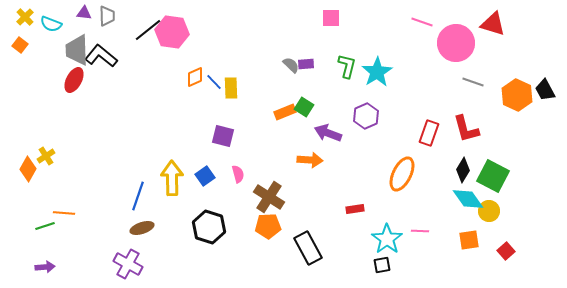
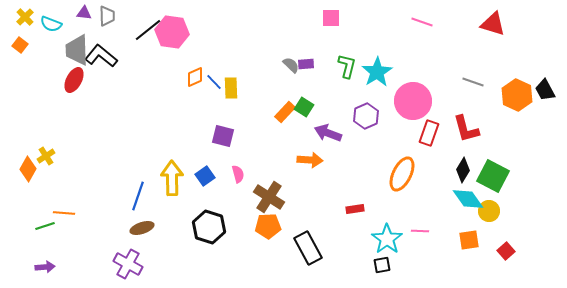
pink circle at (456, 43): moved 43 px left, 58 px down
orange rectangle at (285, 112): rotated 25 degrees counterclockwise
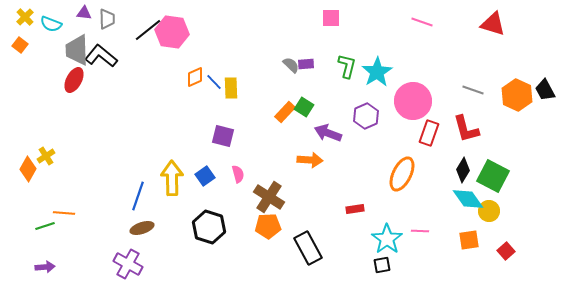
gray trapezoid at (107, 16): moved 3 px down
gray line at (473, 82): moved 8 px down
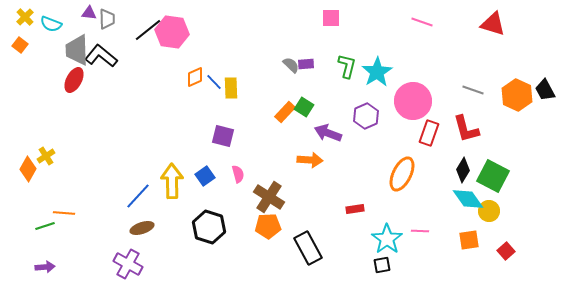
purple triangle at (84, 13): moved 5 px right
yellow arrow at (172, 178): moved 3 px down
blue line at (138, 196): rotated 24 degrees clockwise
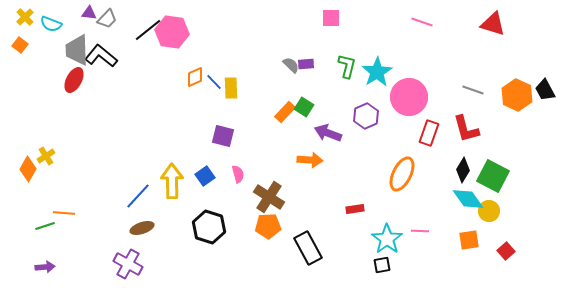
gray trapezoid at (107, 19): rotated 45 degrees clockwise
pink circle at (413, 101): moved 4 px left, 4 px up
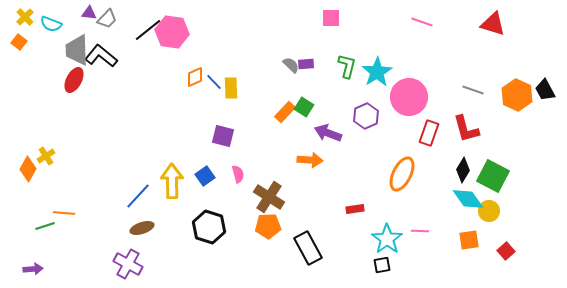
orange square at (20, 45): moved 1 px left, 3 px up
purple arrow at (45, 267): moved 12 px left, 2 px down
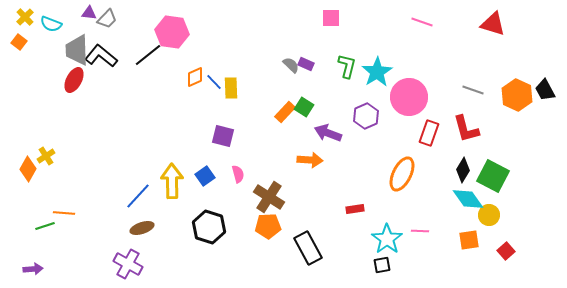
black line at (148, 30): moved 25 px down
purple rectangle at (306, 64): rotated 28 degrees clockwise
yellow circle at (489, 211): moved 4 px down
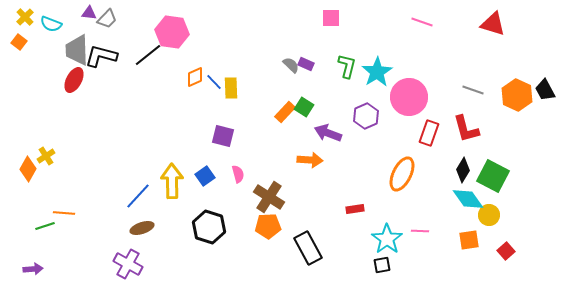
black L-shape at (101, 56): rotated 24 degrees counterclockwise
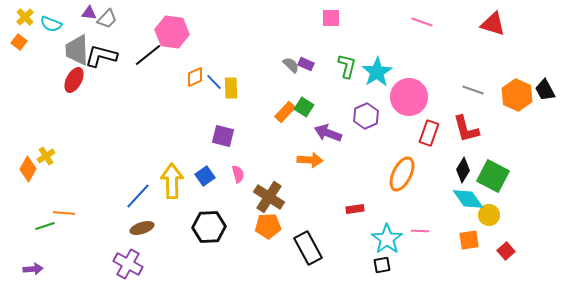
black hexagon at (209, 227): rotated 20 degrees counterclockwise
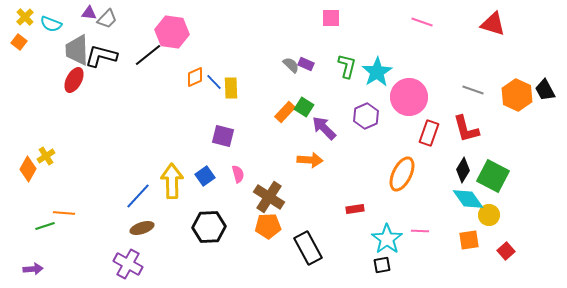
purple arrow at (328, 133): moved 4 px left, 5 px up; rotated 24 degrees clockwise
